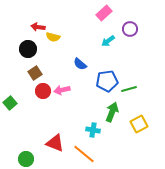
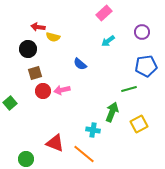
purple circle: moved 12 px right, 3 px down
brown square: rotated 16 degrees clockwise
blue pentagon: moved 39 px right, 15 px up
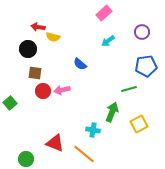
brown square: rotated 24 degrees clockwise
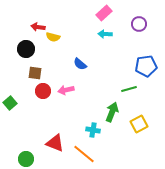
purple circle: moved 3 px left, 8 px up
cyan arrow: moved 3 px left, 7 px up; rotated 40 degrees clockwise
black circle: moved 2 px left
pink arrow: moved 4 px right
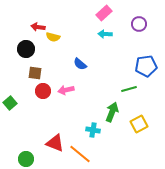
orange line: moved 4 px left
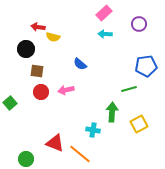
brown square: moved 2 px right, 2 px up
red circle: moved 2 px left, 1 px down
green arrow: rotated 18 degrees counterclockwise
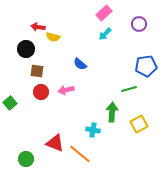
cyan arrow: rotated 48 degrees counterclockwise
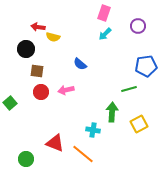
pink rectangle: rotated 28 degrees counterclockwise
purple circle: moved 1 px left, 2 px down
orange line: moved 3 px right
